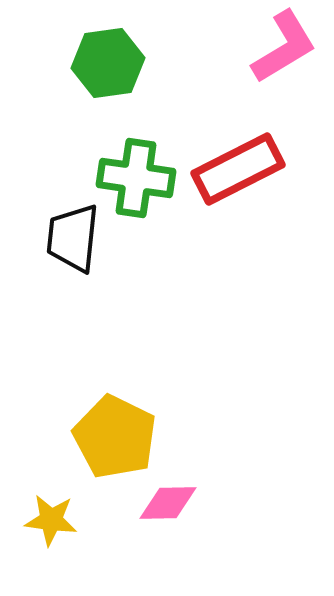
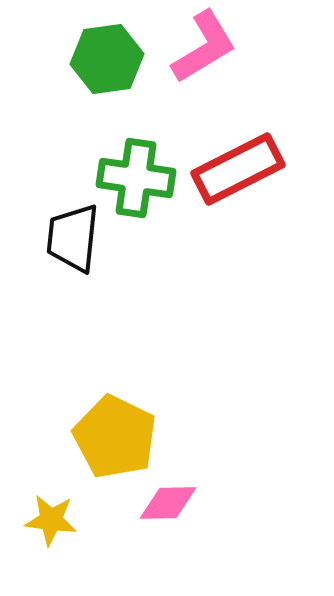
pink L-shape: moved 80 px left
green hexagon: moved 1 px left, 4 px up
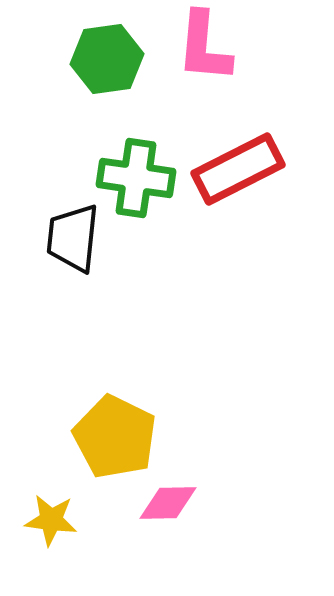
pink L-shape: rotated 126 degrees clockwise
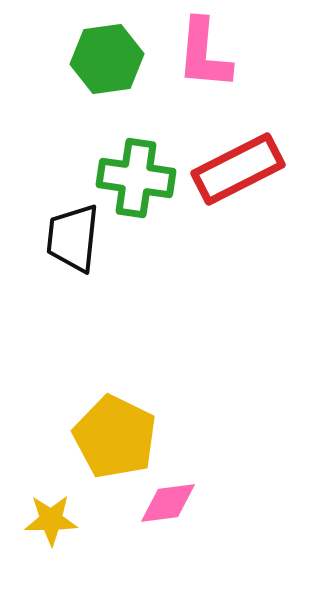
pink L-shape: moved 7 px down
pink diamond: rotated 6 degrees counterclockwise
yellow star: rotated 8 degrees counterclockwise
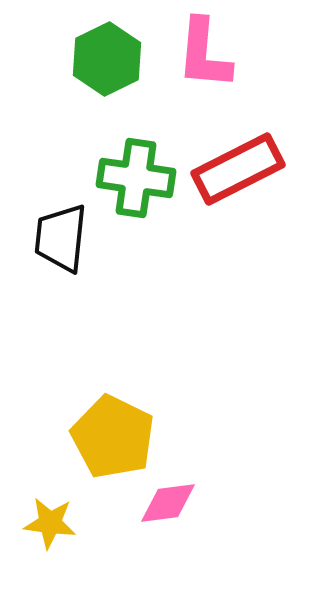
green hexagon: rotated 18 degrees counterclockwise
black trapezoid: moved 12 px left
yellow pentagon: moved 2 px left
yellow star: moved 1 px left, 3 px down; rotated 8 degrees clockwise
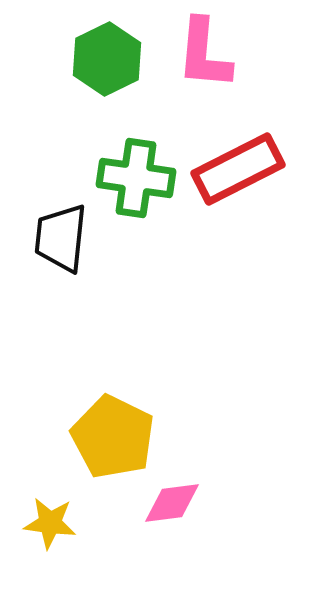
pink diamond: moved 4 px right
